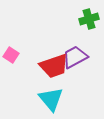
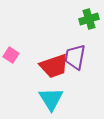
purple trapezoid: rotated 52 degrees counterclockwise
cyan triangle: rotated 8 degrees clockwise
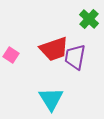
green cross: rotated 30 degrees counterclockwise
red trapezoid: moved 17 px up
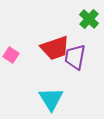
red trapezoid: moved 1 px right, 1 px up
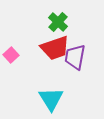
green cross: moved 31 px left, 3 px down
pink square: rotated 14 degrees clockwise
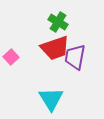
green cross: rotated 12 degrees counterclockwise
pink square: moved 2 px down
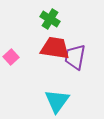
green cross: moved 8 px left, 3 px up
red trapezoid: rotated 152 degrees counterclockwise
cyan triangle: moved 6 px right, 2 px down; rotated 8 degrees clockwise
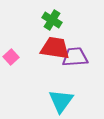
green cross: moved 2 px right, 1 px down
purple trapezoid: rotated 76 degrees clockwise
cyan triangle: moved 4 px right
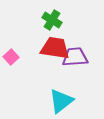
cyan triangle: rotated 16 degrees clockwise
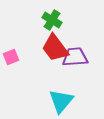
red trapezoid: rotated 136 degrees counterclockwise
pink square: rotated 21 degrees clockwise
cyan triangle: rotated 12 degrees counterclockwise
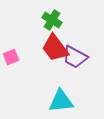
purple trapezoid: rotated 148 degrees counterclockwise
cyan triangle: rotated 44 degrees clockwise
